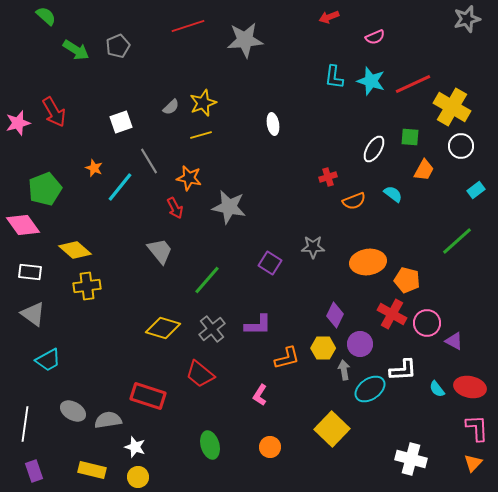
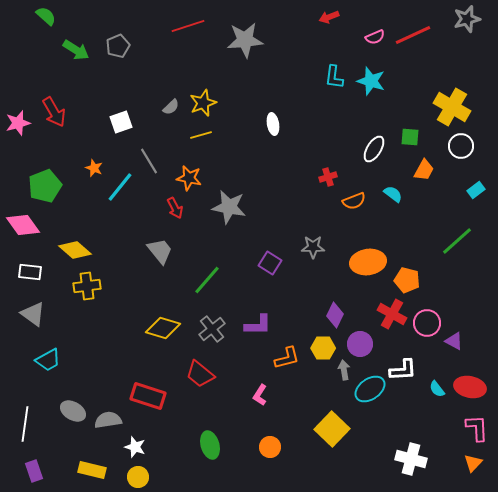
red line at (413, 84): moved 49 px up
green pentagon at (45, 189): moved 3 px up
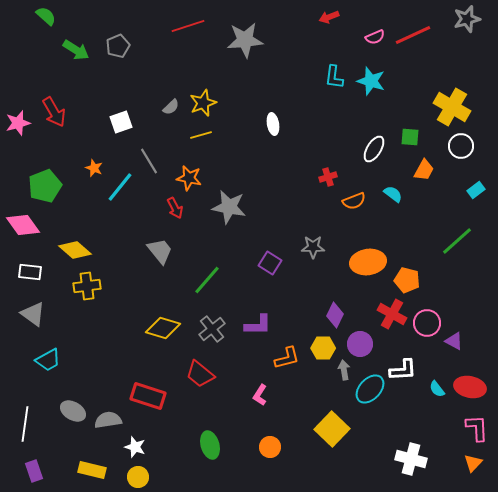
cyan ellipse at (370, 389): rotated 12 degrees counterclockwise
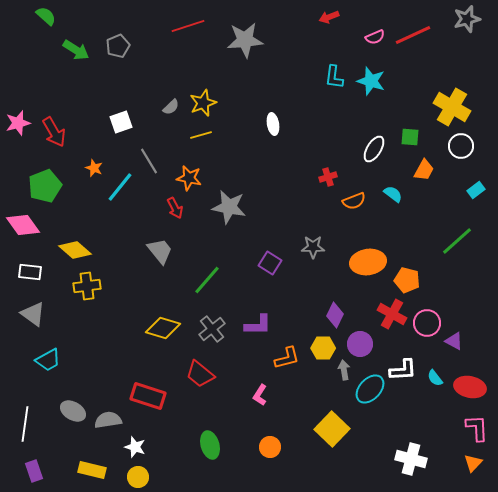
red arrow at (54, 112): moved 20 px down
cyan semicircle at (437, 389): moved 2 px left, 11 px up
